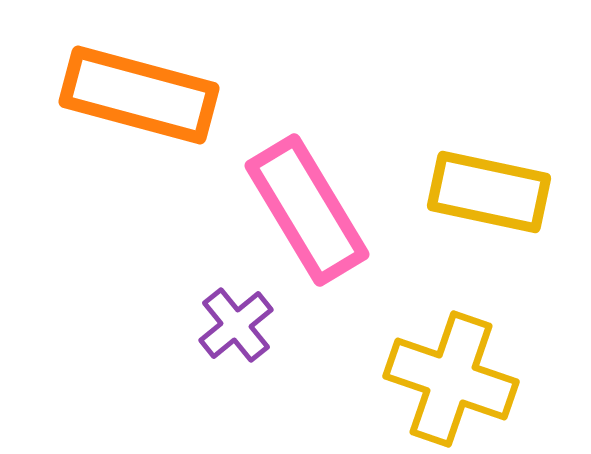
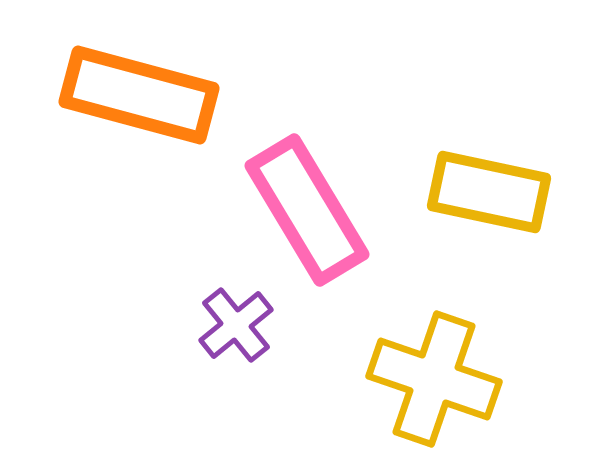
yellow cross: moved 17 px left
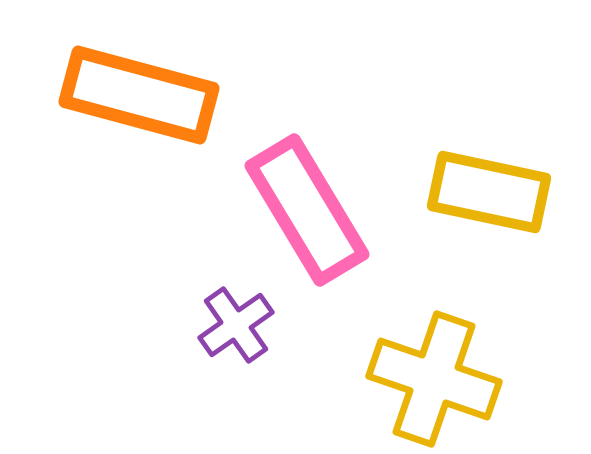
purple cross: rotated 4 degrees clockwise
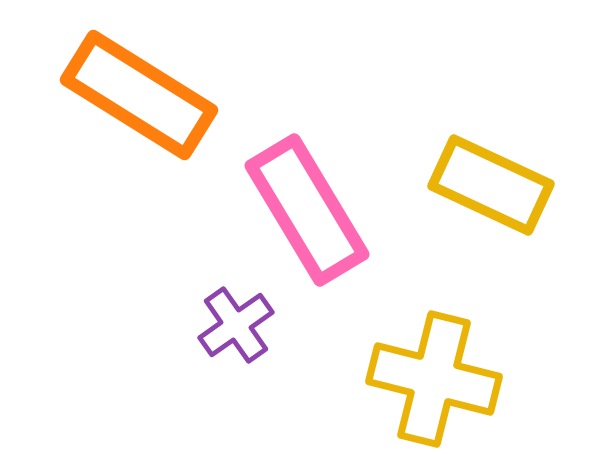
orange rectangle: rotated 17 degrees clockwise
yellow rectangle: moved 2 px right, 7 px up; rotated 13 degrees clockwise
yellow cross: rotated 5 degrees counterclockwise
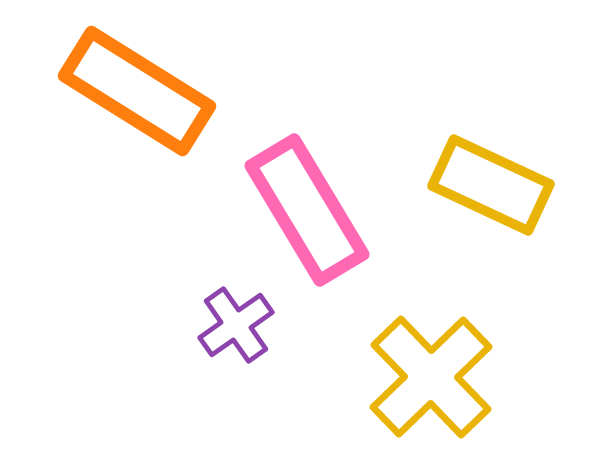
orange rectangle: moved 2 px left, 4 px up
yellow cross: moved 3 px left, 2 px up; rotated 32 degrees clockwise
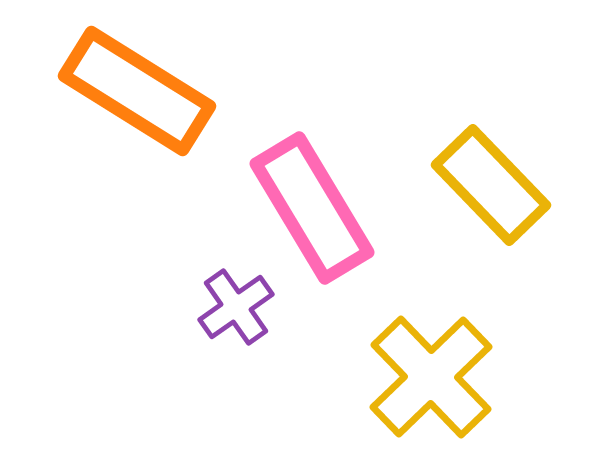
yellow rectangle: rotated 21 degrees clockwise
pink rectangle: moved 5 px right, 2 px up
purple cross: moved 18 px up
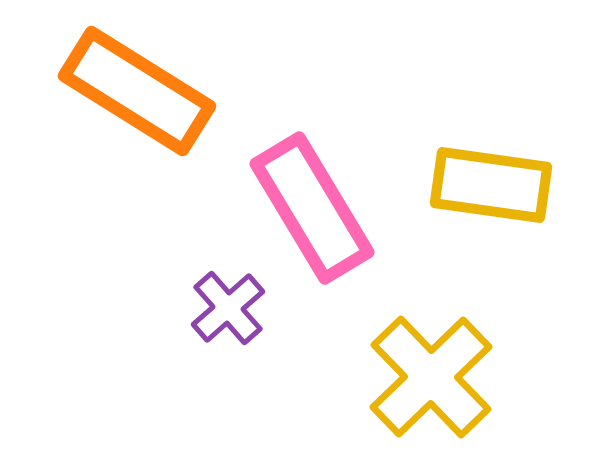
yellow rectangle: rotated 38 degrees counterclockwise
purple cross: moved 8 px left, 1 px down; rotated 6 degrees counterclockwise
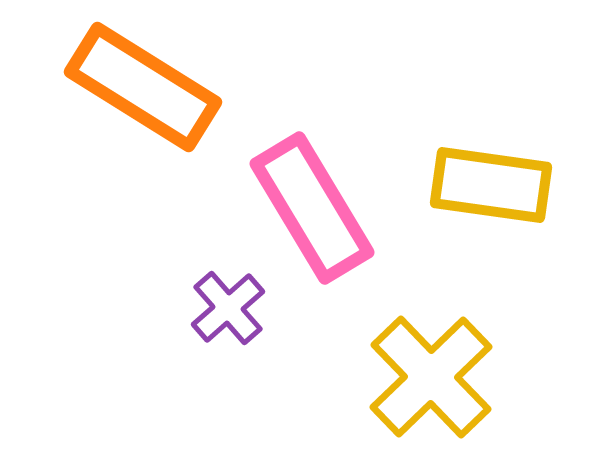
orange rectangle: moved 6 px right, 4 px up
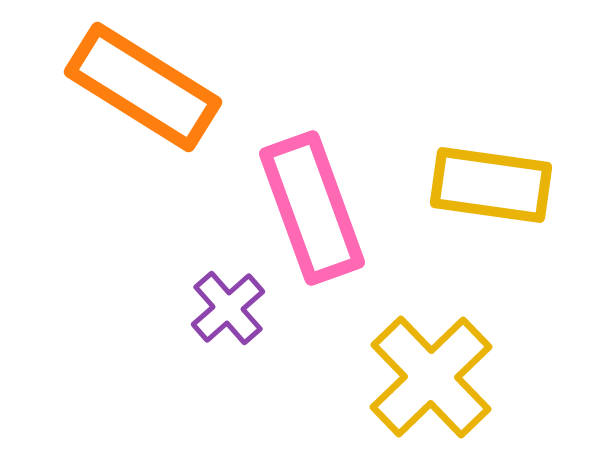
pink rectangle: rotated 11 degrees clockwise
